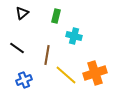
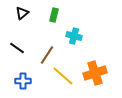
green rectangle: moved 2 px left, 1 px up
brown line: rotated 24 degrees clockwise
yellow line: moved 3 px left, 1 px down
blue cross: moved 1 px left, 1 px down; rotated 21 degrees clockwise
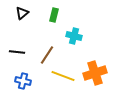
black line: moved 4 px down; rotated 28 degrees counterclockwise
yellow line: rotated 20 degrees counterclockwise
blue cross: rotated 14 degrees clockwise
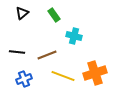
green rectangle: rotated 48 degrees counterclockwise
brown line: rotated 36 degrees clockwise
blue cross: moved 1 px right, 2 px up; rotated 35 degrees counterclockwise
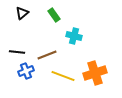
blue cross: moved 2 px right, 8 px up
